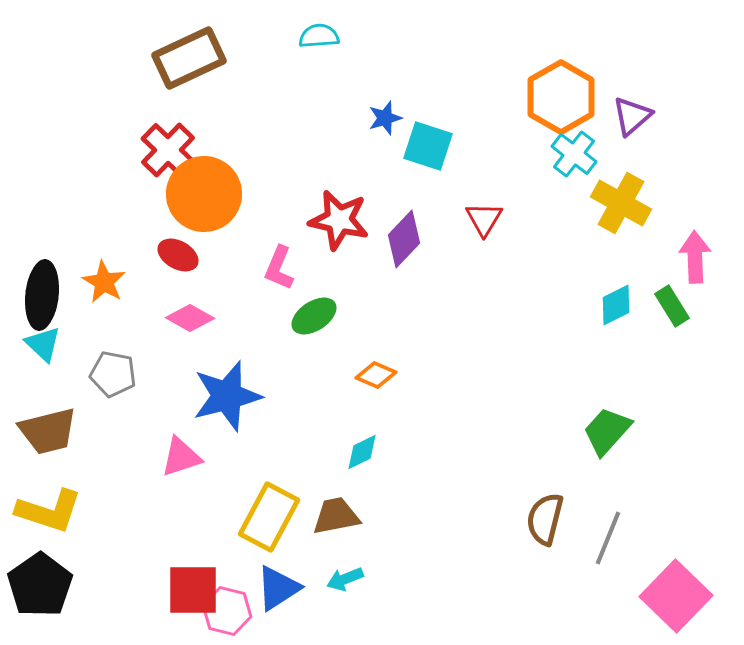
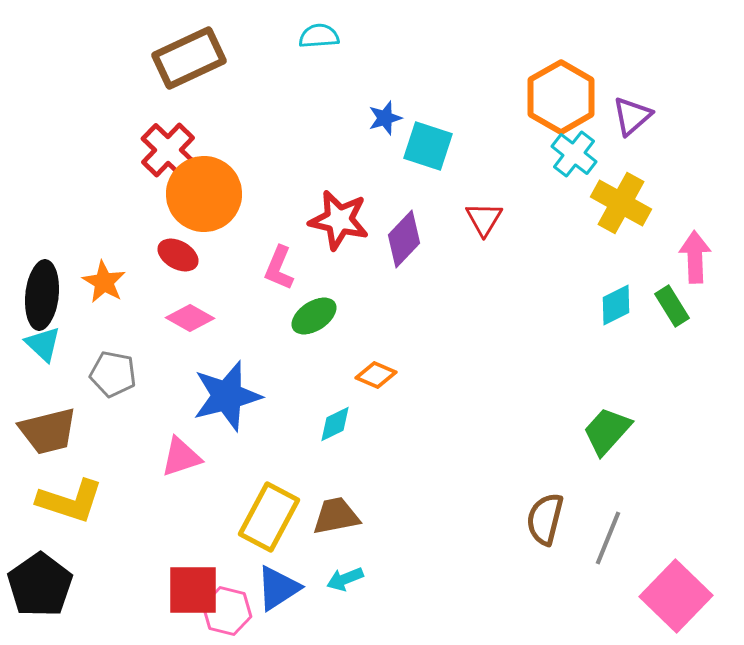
cyan diamond at (362, 452): moved 27 px left, 28 px up
yellow L-shape at (49, 511): moved 21 px right, 10 px up
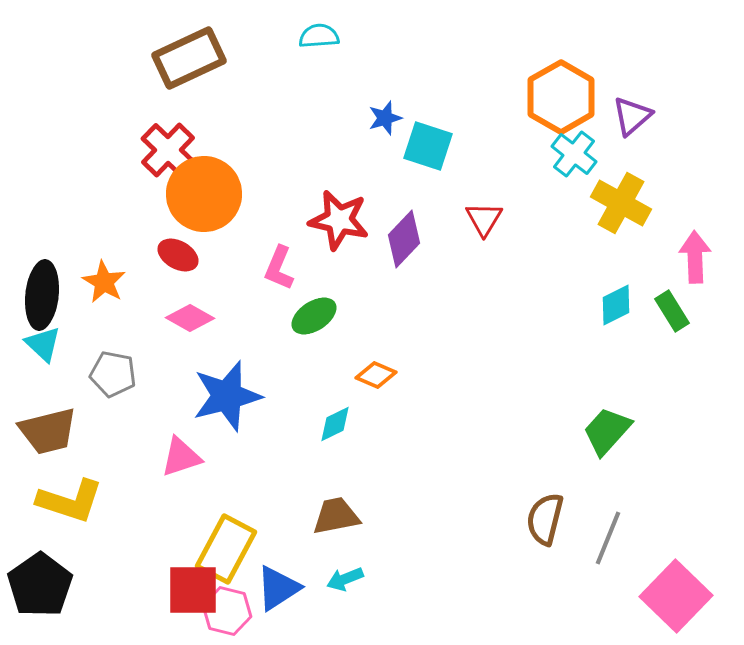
green rectangle at (672, 306): moved 5 px down
yellow rectangle at (269, 517): moved 43 px left, 32 px down
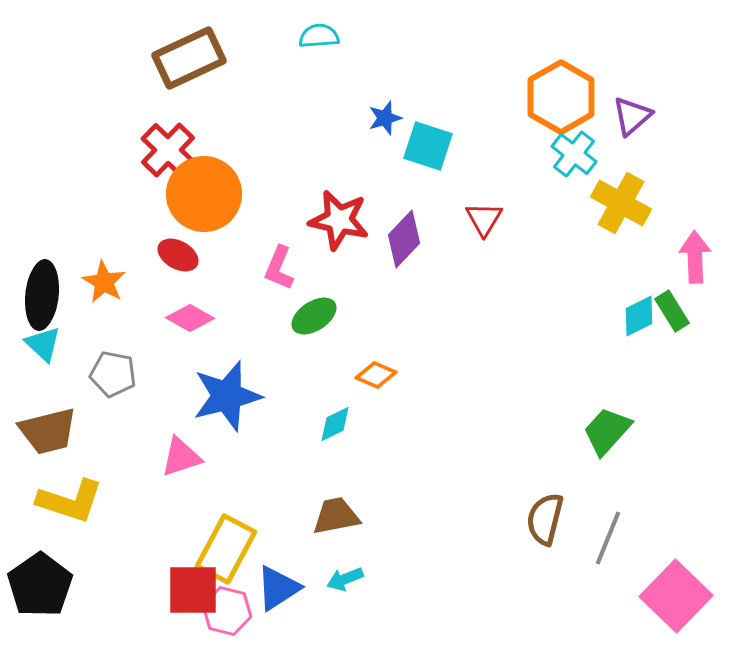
cyan diamond at (616, 305): moved 23 px right, 11 px down
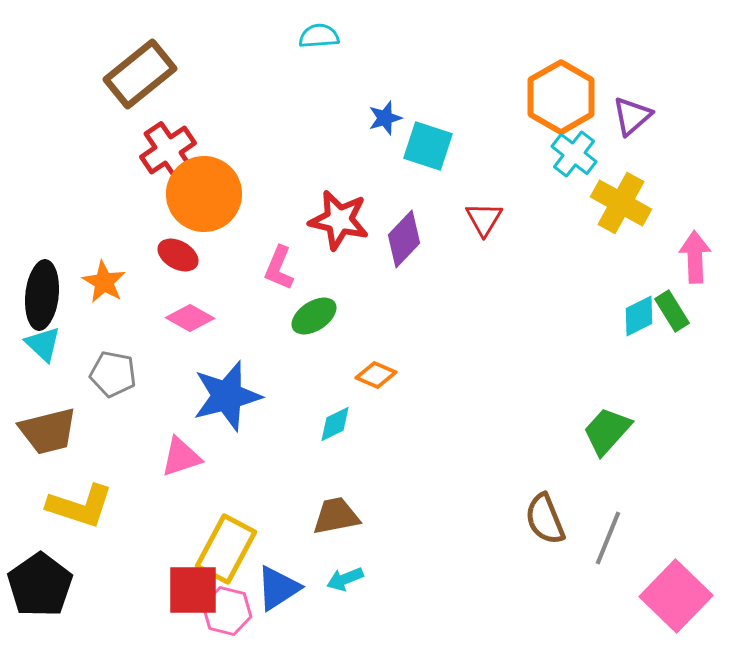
brown rectangle at (189, 58): moved 49 px left, 16 px down; rotated 14 degrees counterclockwise
red cross at (168, 150): rotated 12 degrees clockwise
yellow L-shape at (70, 501): moved 10 px right, 5 px down
brown semicircle at (545, 519): rotated 36 degrees counterclockwise
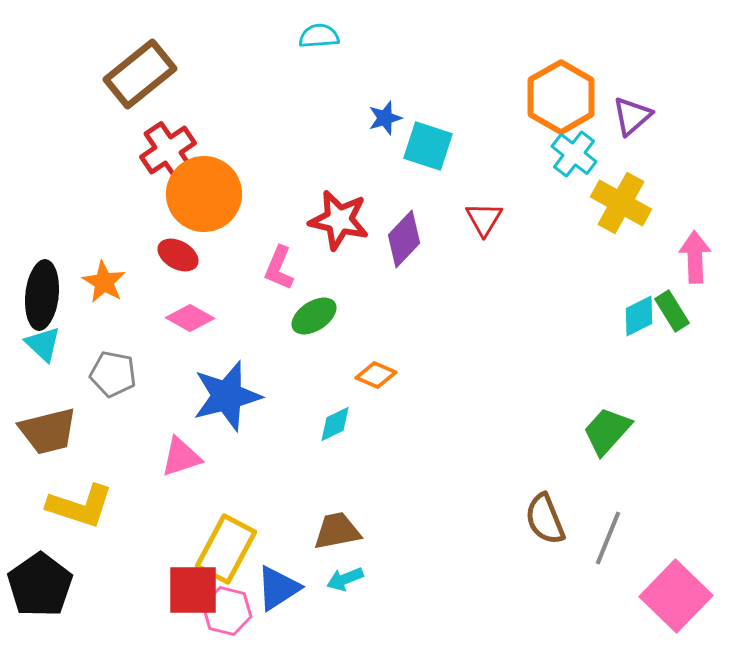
brown trapezoid at (336, 516): moved 1 px right, 15 px down
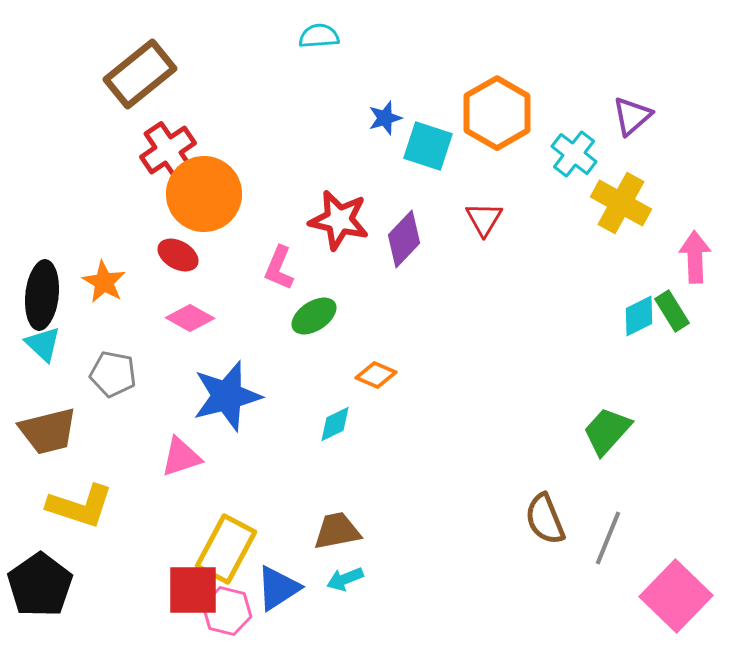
orange hexagon at (561, 97): moved 64 px left, 16 px down
